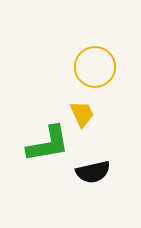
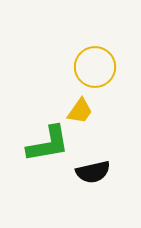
yellow trapezoid: moved 2 px left, 3 px up; rotated 60 degrees clockwise
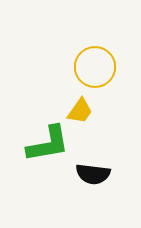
black semicircle: moved 2 px down; rotated 20 degrees clockwise
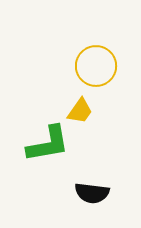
yellow circle: moved 1 px right, 1 px up
black semicircle: moved 1 px left, 19 px down
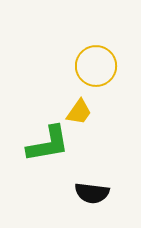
yellow trapezoid: moved 1 px left, 1 px down
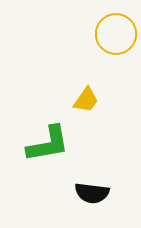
yellow circle: moved 20 px right, 32 px up
yellow trapezoid: moved 7 px right, 12 px up
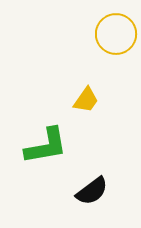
green L-shape: moved 2 px left, 2 px down
black semicircle: moved 2 px up; rotated 44 degrees counterclockwise
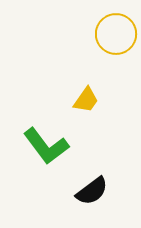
green L-shape: rotated 63 degrees clockwise
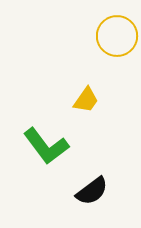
yellow circle: moved 1 px right, 2 px down
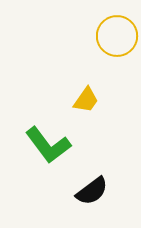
green L-shape: moved 2 px right, 1 px up
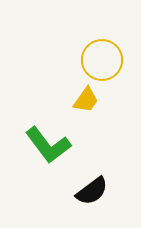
yellow circle: moved 15 px left, 24 px down
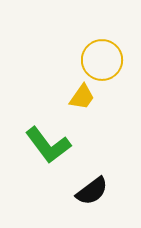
yellow trapezoid: moved 4 px left, 3 px up
